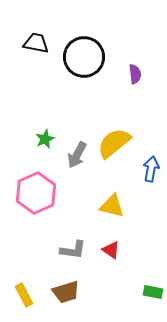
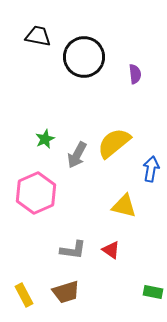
black trapezoid: moved 2 px right, 7 px up
yellow triangle: moved 12 px right
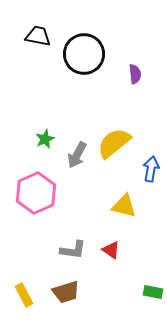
black circle: moved 3 px up
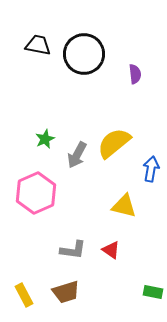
black trapezoid: moved 9 px down
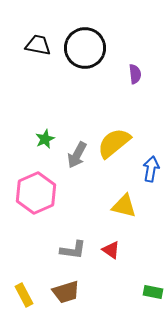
black circle: moved 1 px right, 6 px up
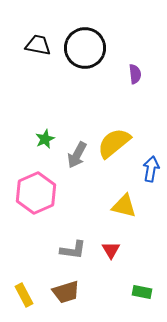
red triangle: rotated 24 degrees clockwise
green rectangle: moved 11 px left
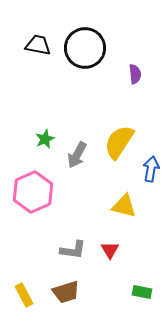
yellow semicircle: moved 5 px right, 1 px up; rotated 18 degrees counterclockwise
pink hexagon: moved 3 px left, 1 px up
red triangle: moved 1 px left
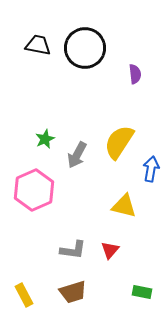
pink hexagon: moved 1 px right, 2 px up
red triangle: rotated 12 degrees clockwise
brown trapezoid: moved 7 px right
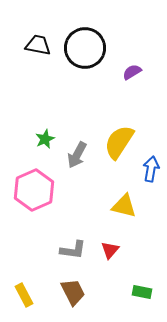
purple semicircle: moved 3 px left, 2 px up; rotated 114 degrees counterclockwise
brown trapezoid: rotated 100 degrees counterclockwise
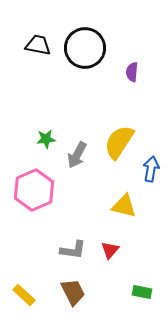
purple semicircle: rotated 54 degrees counterclockwise
green star: moved 1 px right; rotated 18 degrees clockwise
yellow rectangle: rotated 20 degrees counterclockwise
